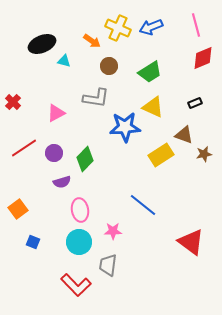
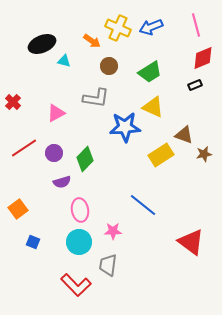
black rectangle: moved 18 px up
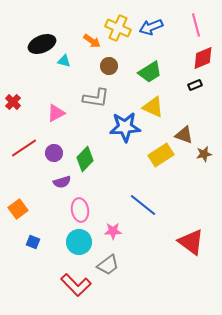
gray trapezoid: rotated 135 degrees counterclockwise
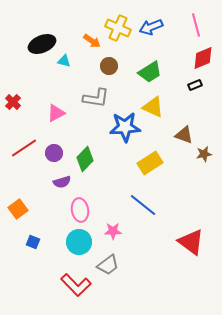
yellow rectangle: moved 11 px left, 8 px down
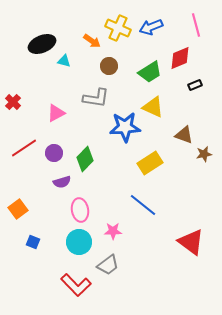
red diamond: moved 23 px left
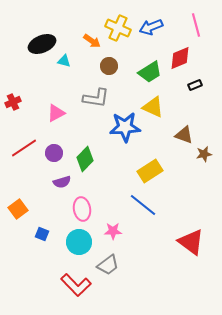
red cross: rotated 21 degrees clockwise
yellow rectangle: moved 8 px down
pink ellipse: moved 2 px right, 1 px up
blue square: moved 9 px right, 8 px up
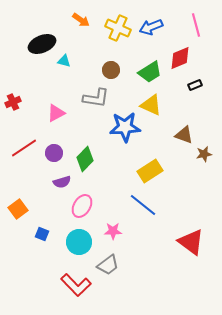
orange arrow: moved 11 px left, 21 px up
brown circle: moved 2 px right, 4 px down
yellow triangle: moved 2 px left, 2 px up
pink ellipse: moved 3 px up; rotated 40 degrees clockwise
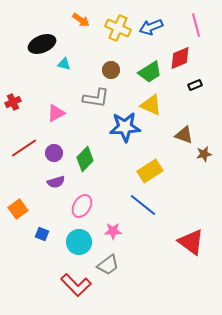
cyan triangle: moved 3 px down
purple semicircle: moved 6 px left
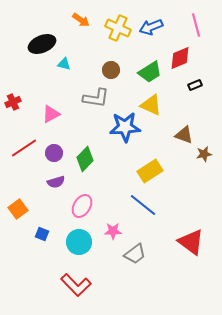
pink triangle: moved 5 px left, 1 px down
gray trapezoid: moved 27 px right, 11 px up
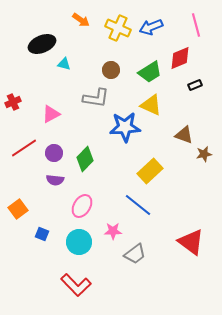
yellow rectangle: rotated 10 degrees counterclockwise
purple semicircle: moved 1 px left, 2 px up; rotated 24 degrees clockwise
blue line: moved 5 px left
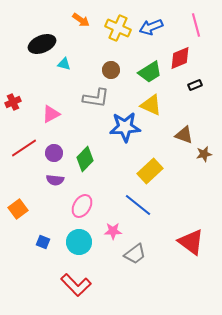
blue square: moved 1 px right, 8 px down
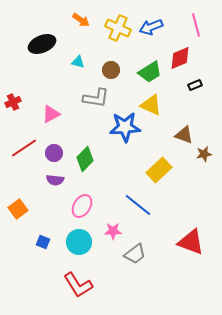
cyan triangle: moved 14 px right, 2 px up
yellow rectangle: moved 9 px right, 1 px up
red triangle: rotated 16 degrees counterclockwise
red L-shape: moved 2 px right; rotated 12 degrees clockwise
